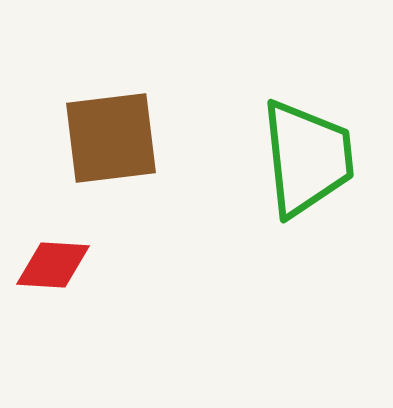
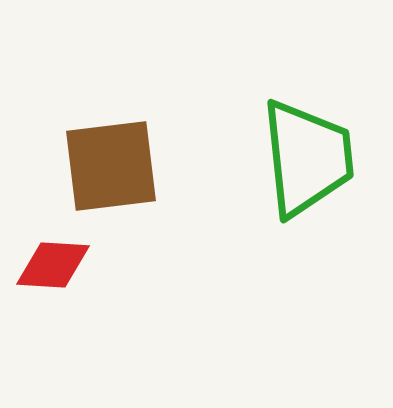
brown square: moved 28 px down
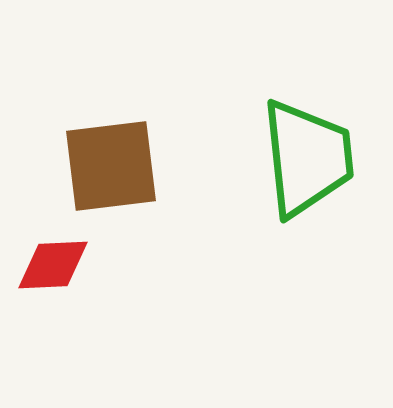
red diamond: rotated 6 degrees counterclockwise
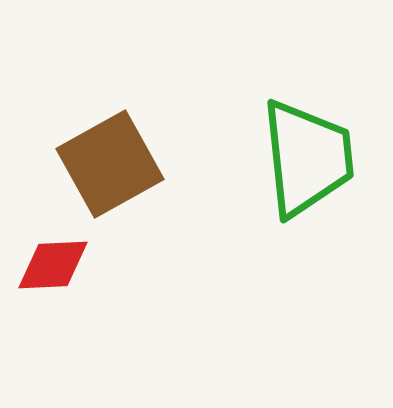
brown square: moved 1 px left, 2 px up; rotated 22 degrees counterclockwise
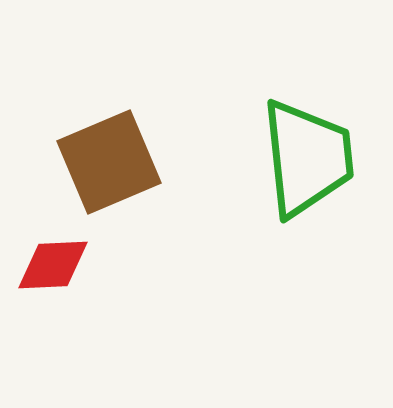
brown square: moved 1 px left, 2 px up; rotated 6 degrees clockwise
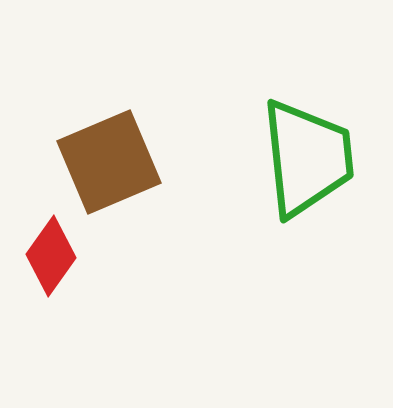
red diamond: moved 2 px left, 9 px up; rotated 52 degrees counterclockwise
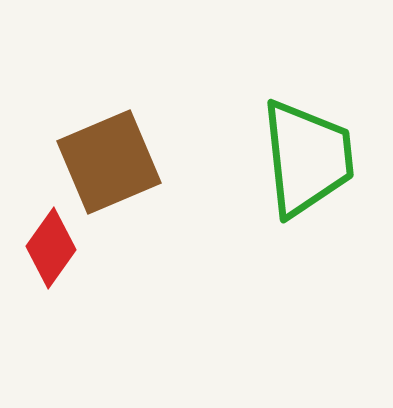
red diamond: moved 8 px up
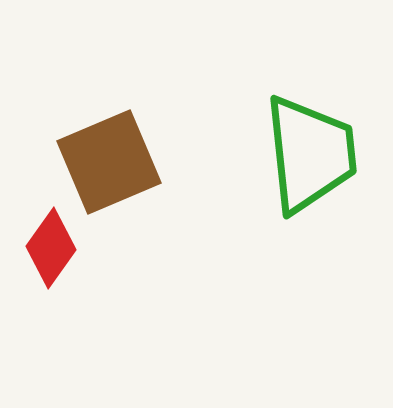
green trapezoid: moved 3 px right, 4 px up
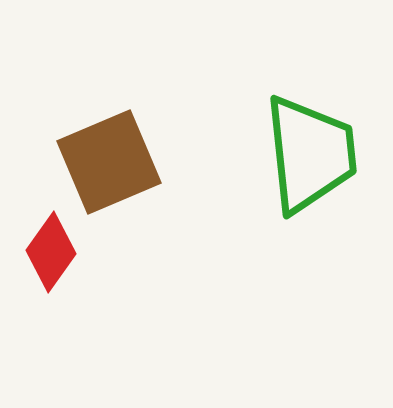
red diamond: moved 4 px down
